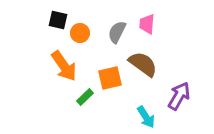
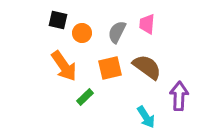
orange circle: moved 2 px right
brown semicircle: moved 4 px right, 3 px down
orange square: moved 10 px up
purple arrow: rotated 28 degrees counterclockwise
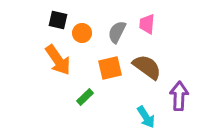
orange arrow: moved 6 px left, 6 px up
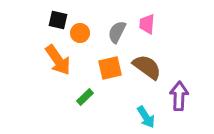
orange circle: moved 2 px left
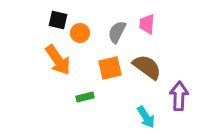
green rectangle: rotated 30 degrees clockwise
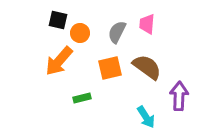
orange arrow: moved 1 px right, 1 px down; rotated 76 degrees clockwise
green rectangle: moved 3 px left, 1 px down
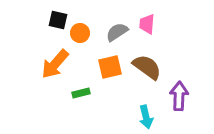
gray semicircle: rotated 30 degrees clockwise
orange arrow: moved 4 px left, 3 px down
orange square: moved 1 px up
green rectangle: moved 1 px left, 5 px up
cyan arrow: rotated 20 degrees clockwise
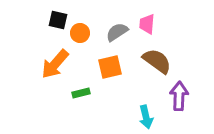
brown semicircle: moved 10 px right, 6 px up
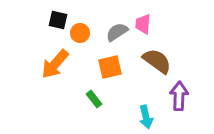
pink trapezoid: moved 4 px left
green rectangle: moved 13 px right, 6 px down; rotated 66 degrees clockwise
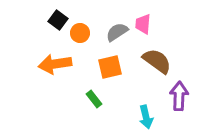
black square: rotated 24 degrees clockwise
orange arrow: rotated 40 degrees clockwise
